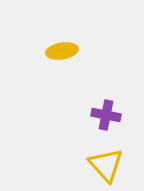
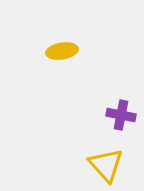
purple cross: moved 15 px right
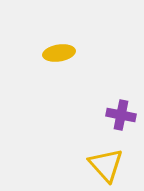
yellow ellipse: moved 3 px left, 2 px down
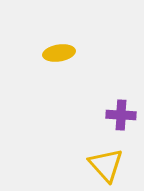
purple cross: rotated 8 degrees counterclockwise
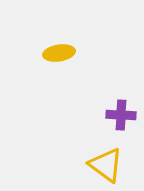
yellow triangle: rotated 12 degrees counterclockwise
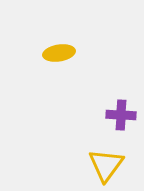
yellow triangle: rotated 30 degrees clockwise
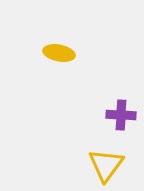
yellow ellipse: rotated 20 degrees clockwise
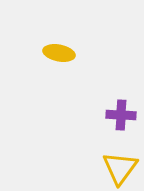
yellow triangle: moved 14 px right, 3 px down
